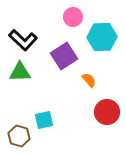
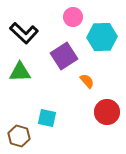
black L-shape: moved 1 px right, 7 px up
orange semicircle: moved 2 px left, 1 px down
cyan square: moved 3 px right, 2 px up; rotated 24 degrees clockwise
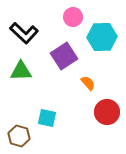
green triangle: moved 1 px right, 1 px up
orange semicircle: moved 1 px right, 2 px down
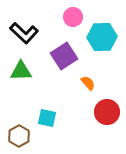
brown hexagon: rotated 15 degrees clockwise
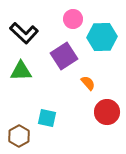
pink circle: moved 2 px down
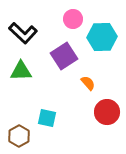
black L-shape: moved 1 px left
